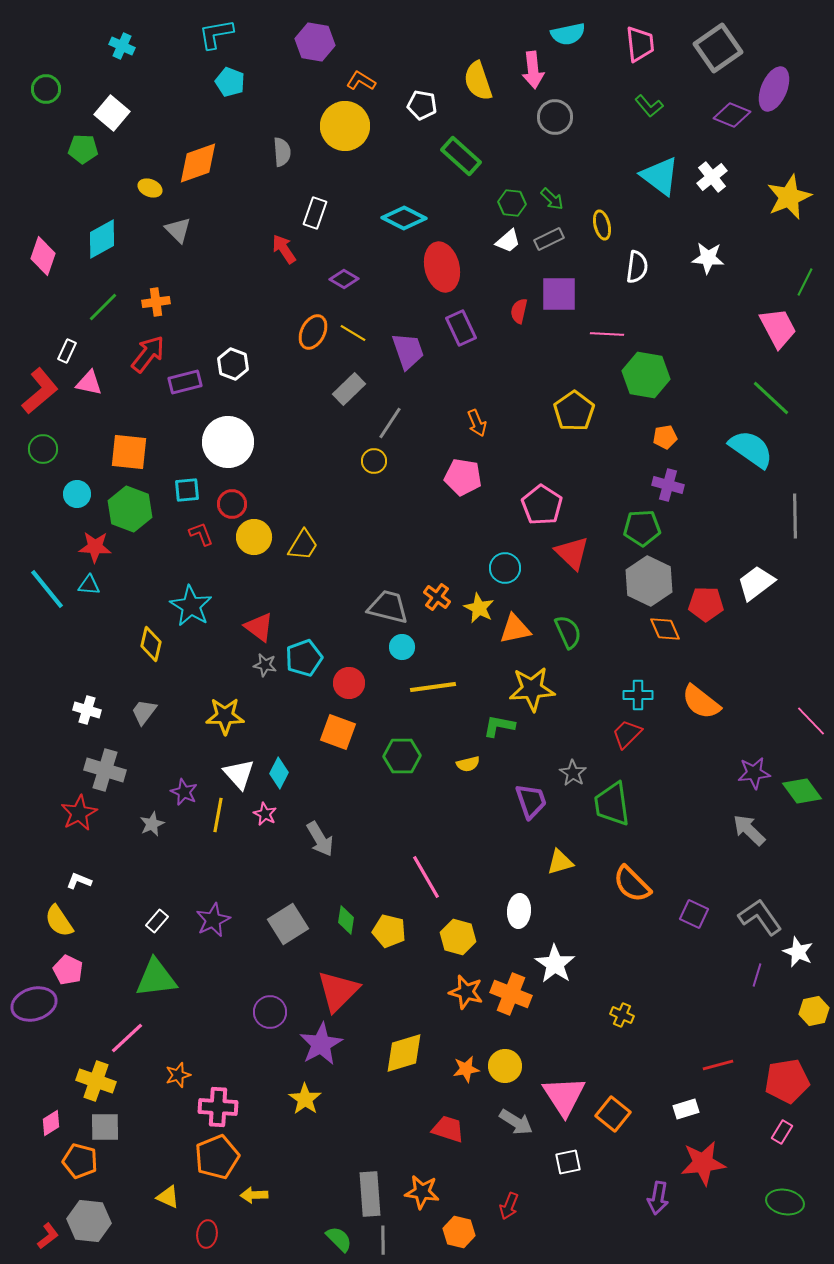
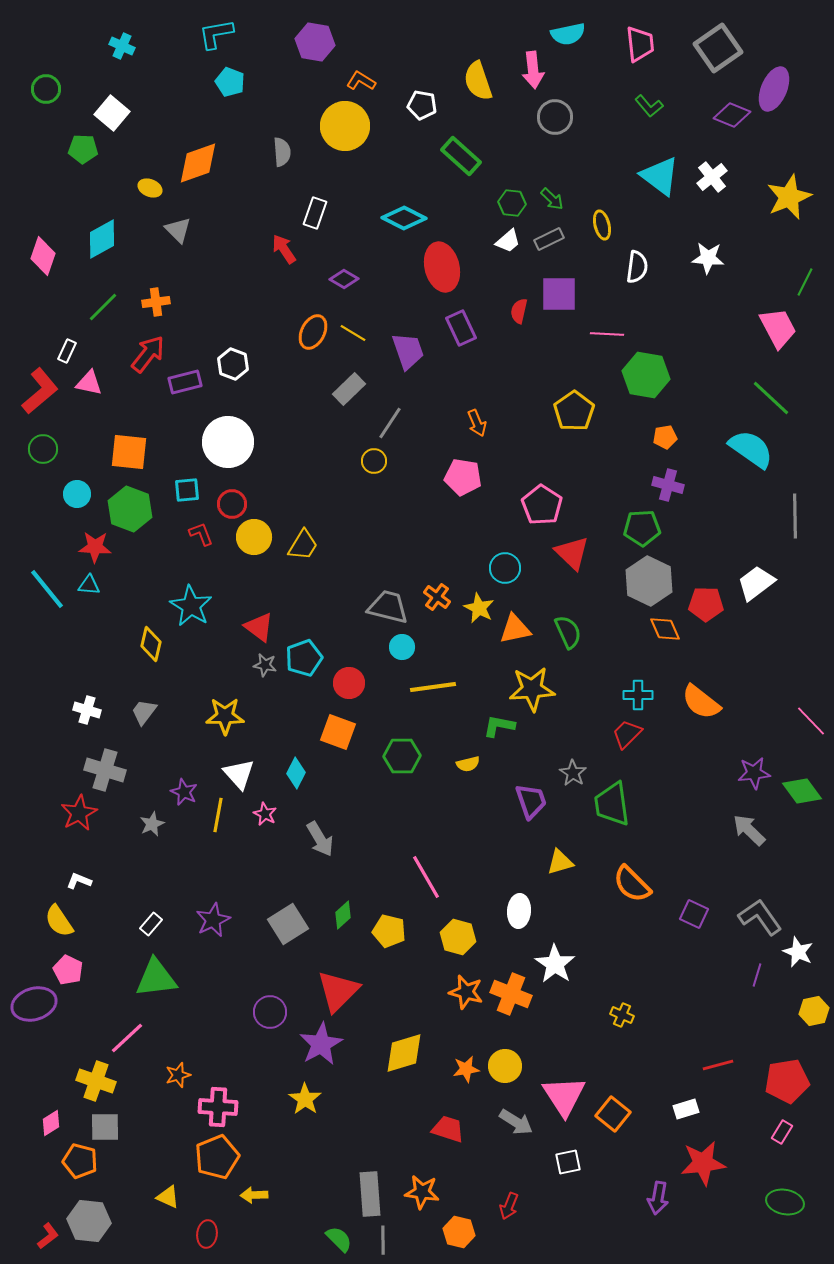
cyan diamond at (279, 773): moved 17 px right
green diamond at (346, 920): moved 3 px left, 5 px up; rotated 40 degrees clockwise
white rectangle at (157, 921): moved 6 px left, 3 px down
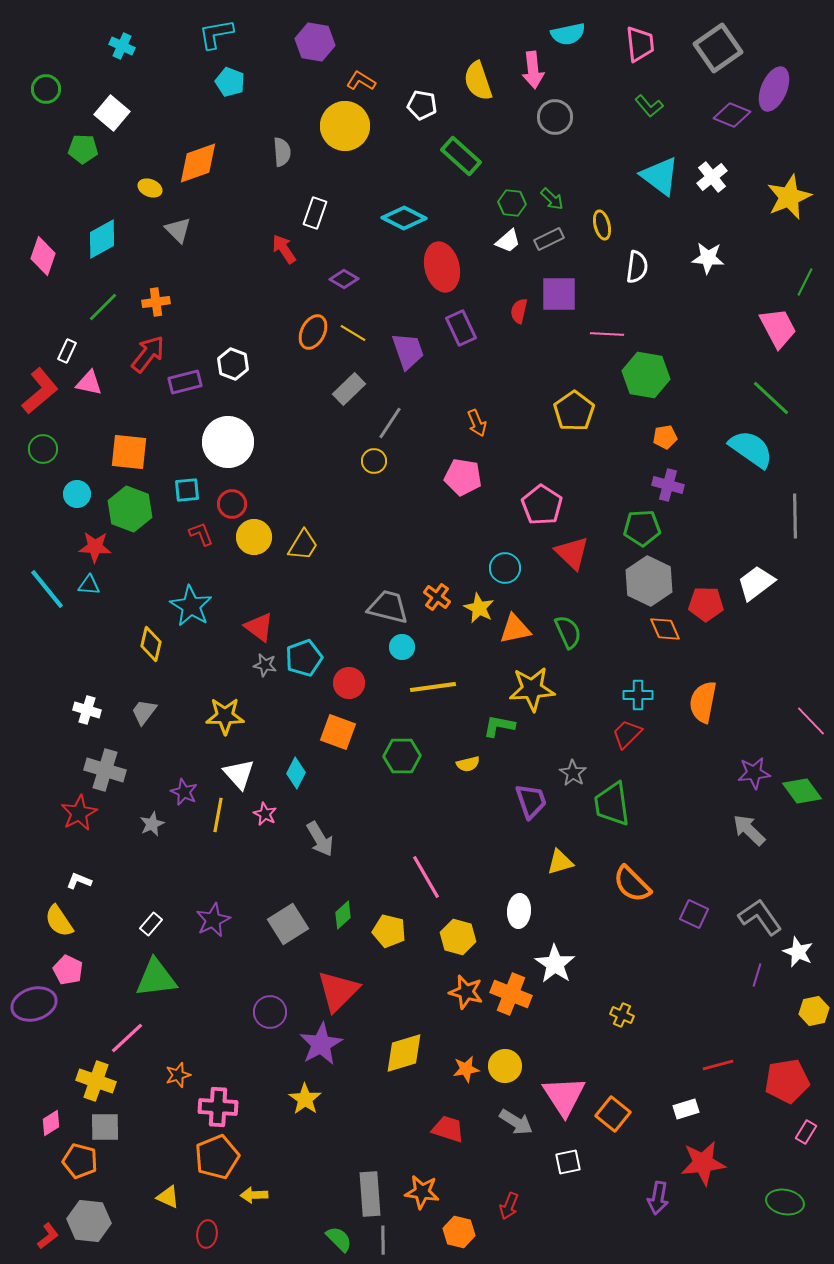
orange semicircle at (701, 702): moved 2 px right; rotated 63 degrees clockwise
pink rectangle at (782, 1132): moved 24 px right
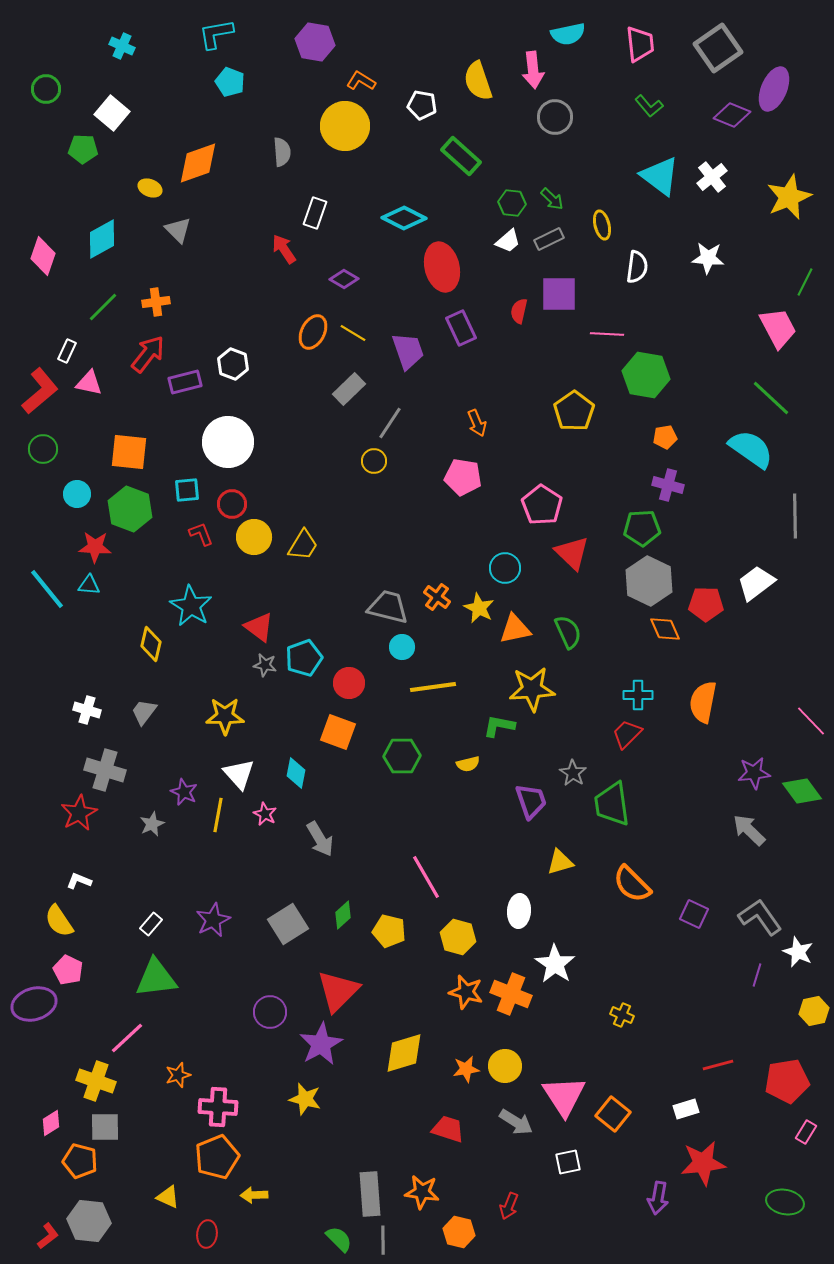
cyan diamond at (296, 773): rotated 16 degrees counterclockwise
yellow star at (305, 1099): rotated 20 degrees counterclockwise
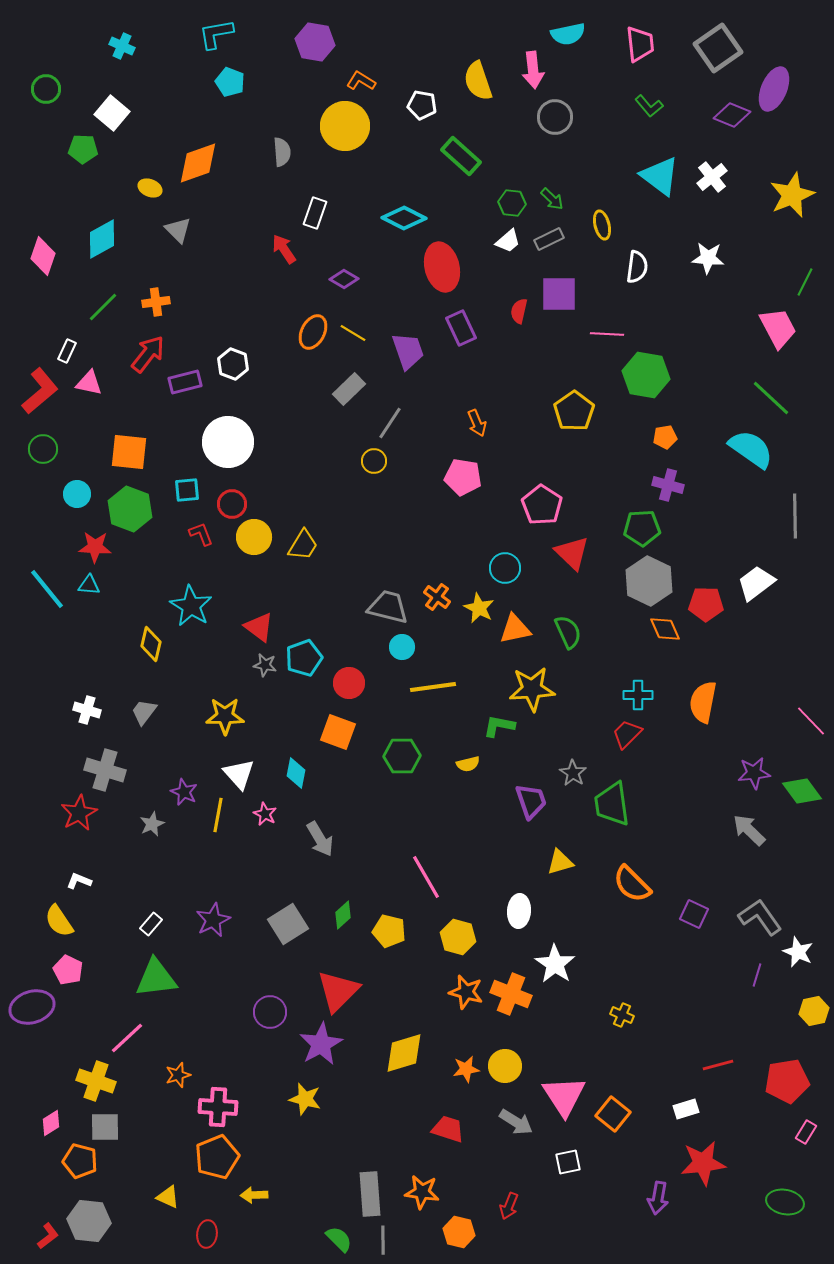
yellow star at (789, 197): moved 3 px right, 2 px up
purple ellipse at (34, 1004): moved 2 px left, 3 px down
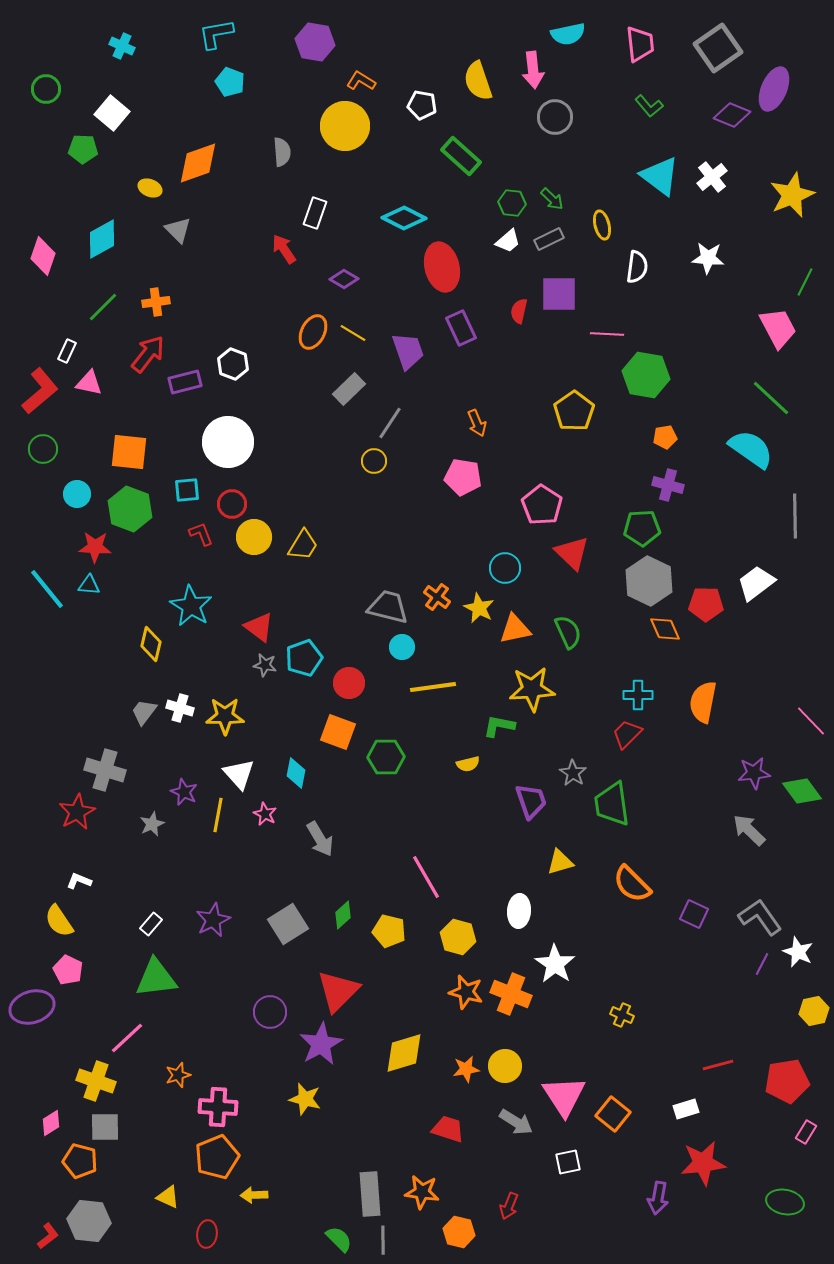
white cross at (87, 710): moved 93 px right, 2 px up
green hexagon at (402, 756): moved 16 px left, 1 px down
red star at (79, 813): moved 2 px left, 1 px up
purple line at (757, 975): moved 5 px right, 11 px up; rotated 10 degrees clockwise
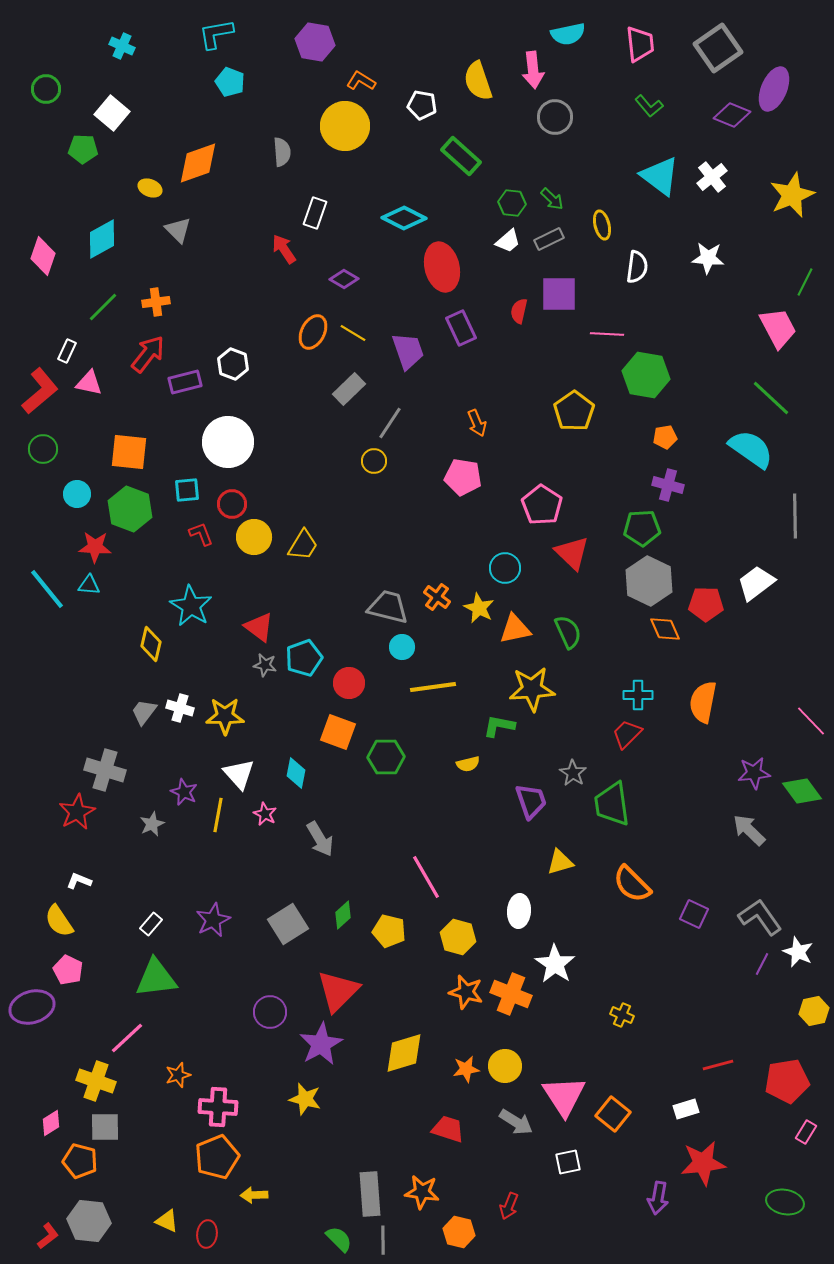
yellow triangle at (168, 1197): moved 1 px left, 24 px down
